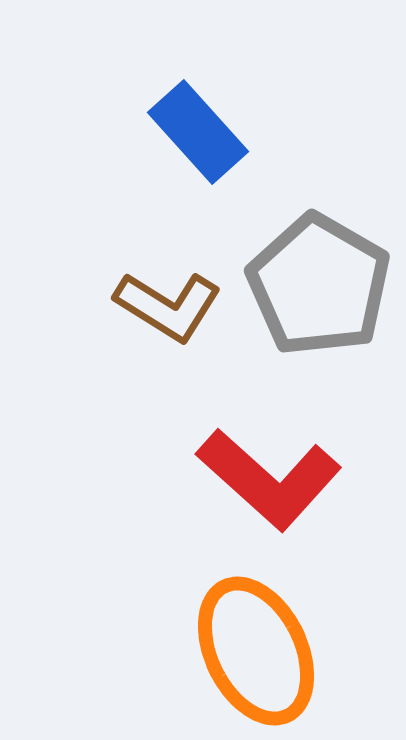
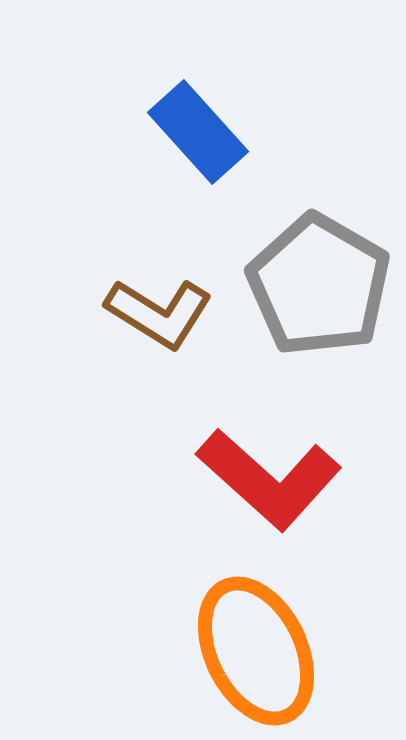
brown L-shape: moved 9 px left, 7 px down
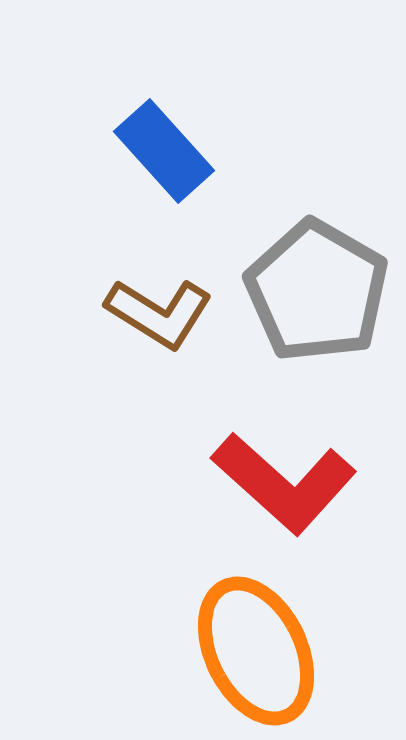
blue rectangle: moved 34 px left, 19 px down
gray pentagon: moved 2 px left, 6 px down
red L-shape: moved 15 px right, 4 px down
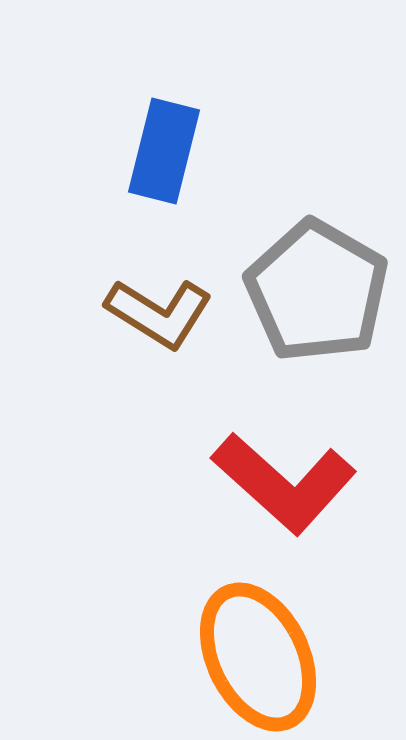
blue rectangle: rotated 56 degrees clockwise
orange ellipse: moved 2 px right, 6 px down
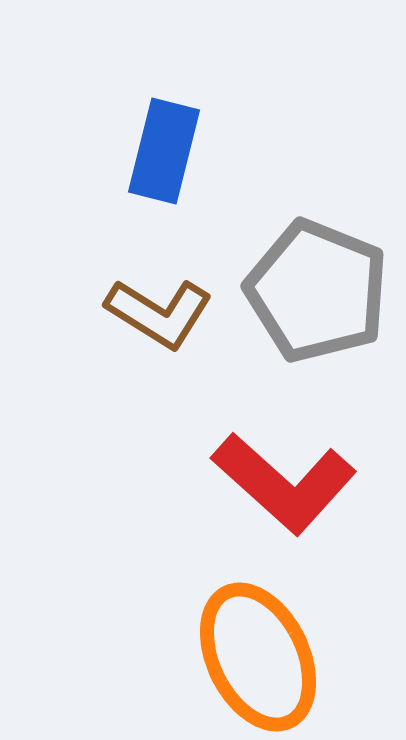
gray pentagon: rotated 8 degrees counterclockwise
